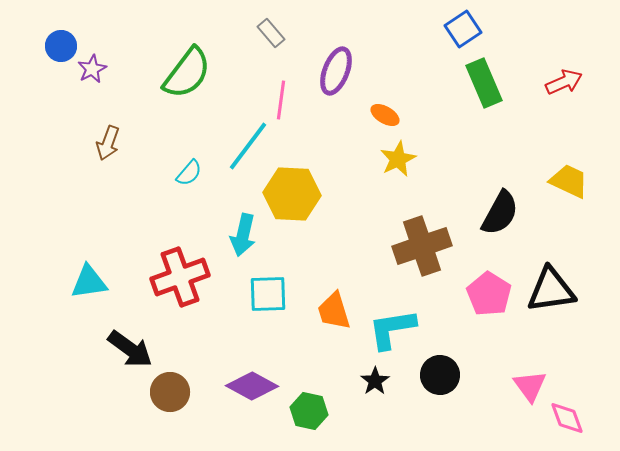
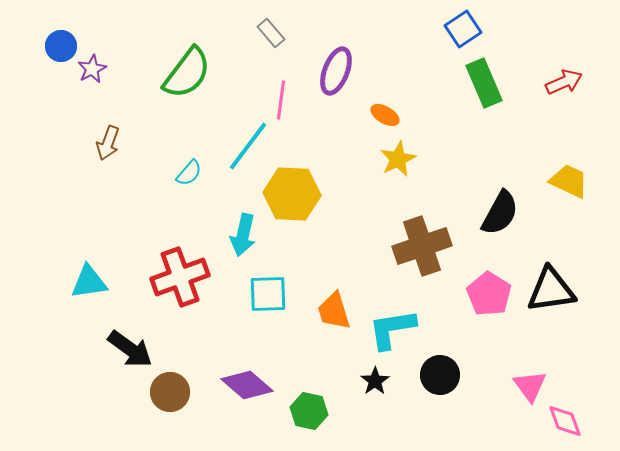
purple diamond: moved 5 px left, 1 px up; rotated 12 degrees clockwise
pink diamond: moved 2 px left, 3 px down
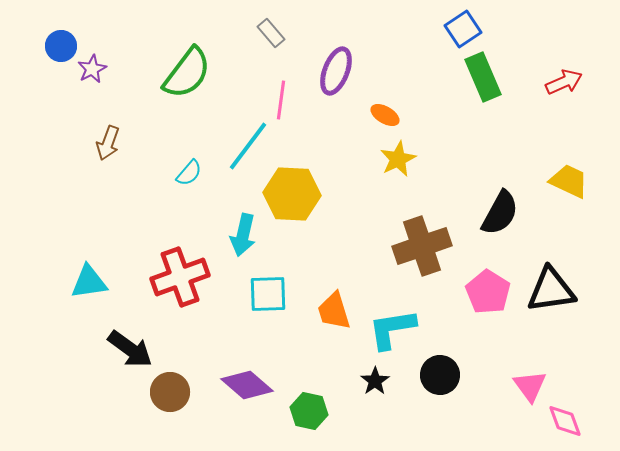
green rectangle: moved 1 px left, 6 px up
pink pentagon: moved 1 px left, 2 px up
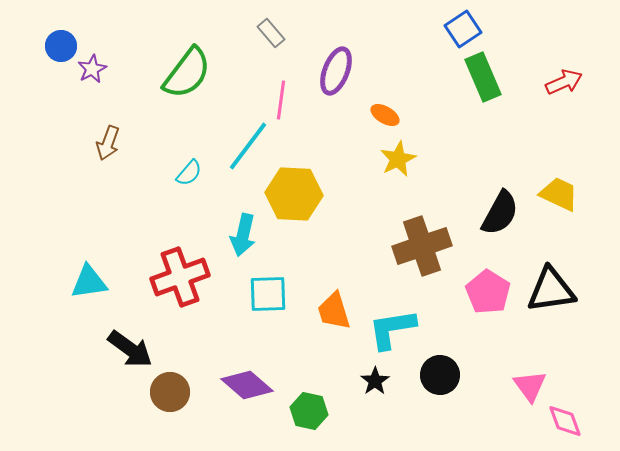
yellow trapezoid: moved 10 px left, 13 px down
yellow hexagon: moved 2 px right
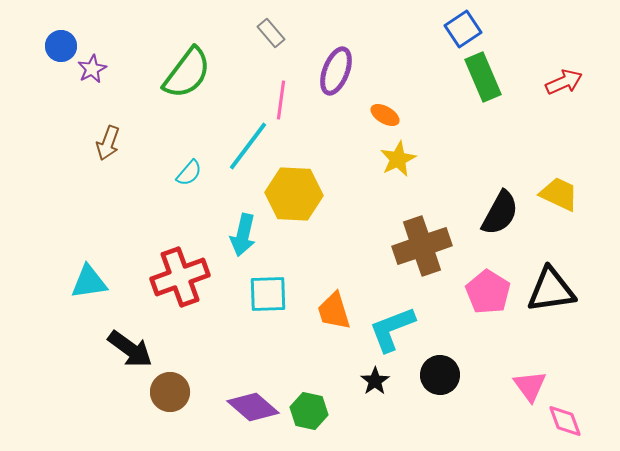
cyan L-shape: rotated 12 degrees counterclockwise
purple diamond: moved 6 px right, 22 px down
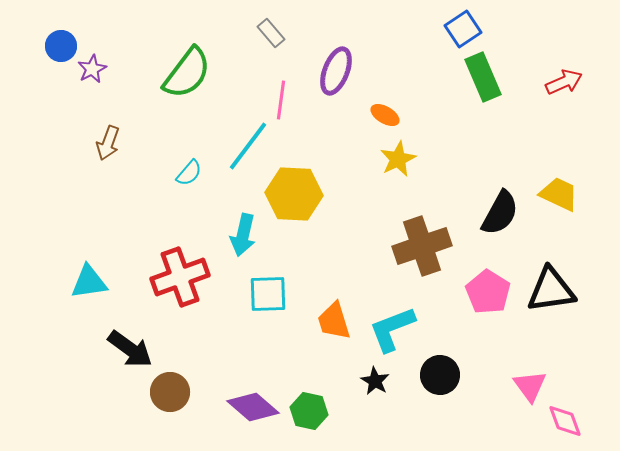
orange trapezoid: moved 10 px down
black star: rotated 8 degrees counterclockwise
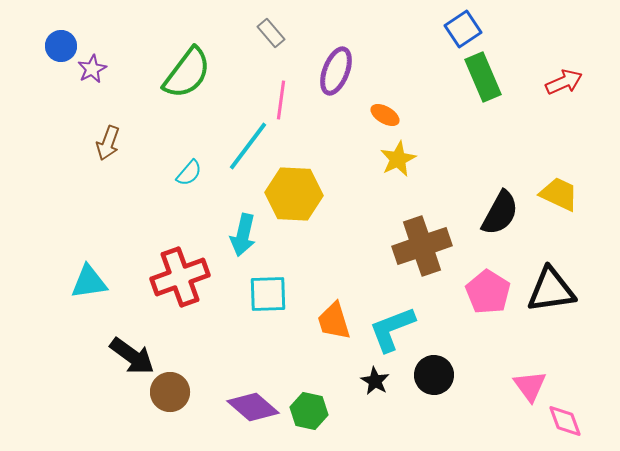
black arrow: moved 2 px right, 7 px down
black circle: moved 6 px left
